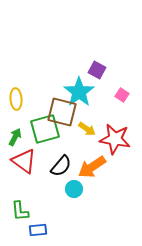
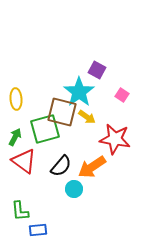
yellow arrow: moved 12 px up
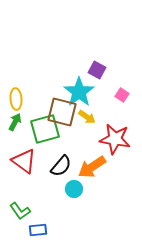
green arrow: moved 15 px up
green L-shape: rotated 30 degrees counterclockwise
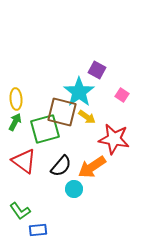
red star: moved 1 px left
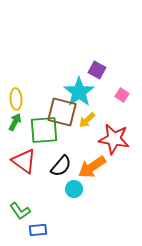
yellow arrow: moved 3 px down; rotated 102 degrees clockwise
green square: moved 1 px left, 1 px down; rotated 12 degrees clockwise
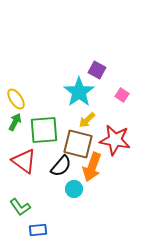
yellow ellipse: rotated 30 degrees counterclockwise
brown square: moved 16 px right, 32 px down
red star: moved 1 px right, 1 px down
orange arrow: rotated 36 degrees counterclockwise
green L-shape: moved 4 px up
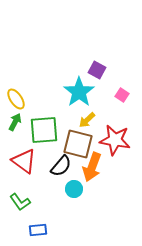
green L-shape: moved 5 px up
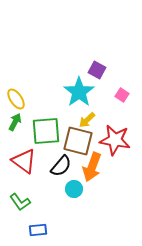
green square: moved 2 px right, 1 px down
brown square: moved 3 px up
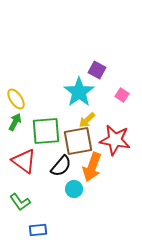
brown square: rotated 24 degrees counterclockwise
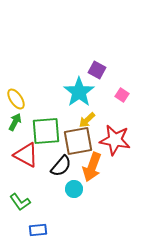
red triangle: moved 2 px right, 6 px up; rotated 8 degrees counterclockwise
